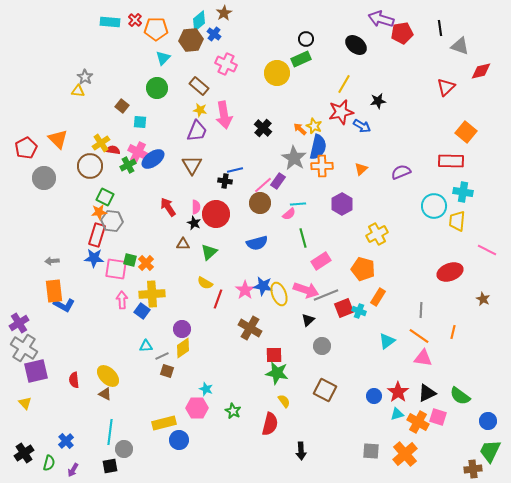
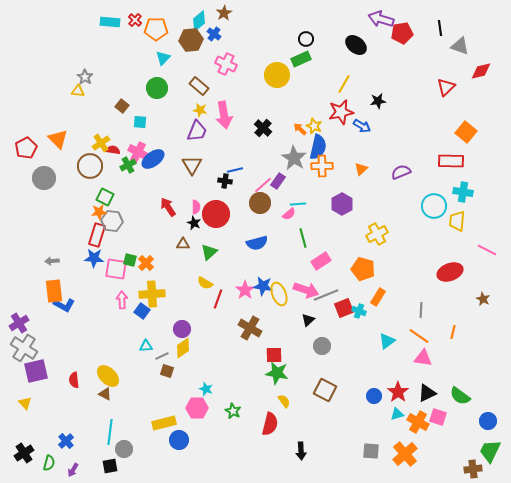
yellow circle at (277, 73): moved 2 px down
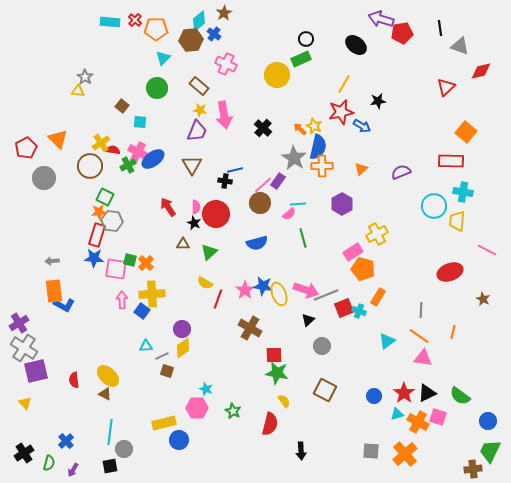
pink rectangle at (321, 261): moved 32 px right, 9 px up
red star at (398, 392): moved 6 px right, 1 px down
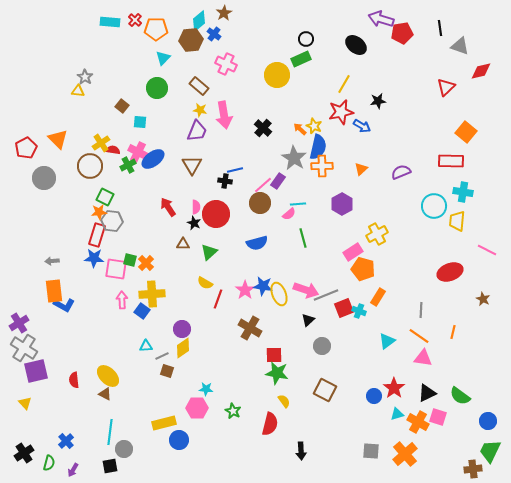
cyan star at (206, 389): rotated 16 degrees counterclockwise
red star at (404, 393): moved 10 px left, 5 px up
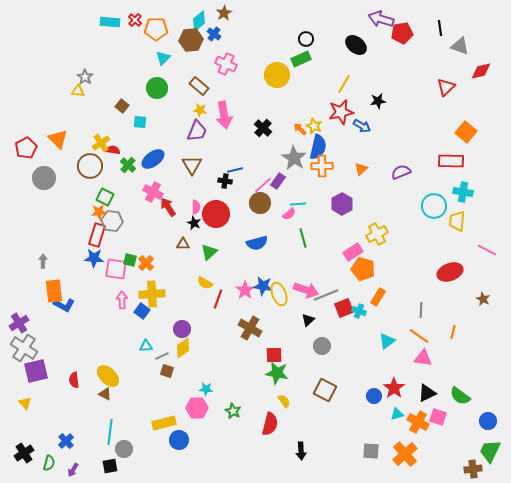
pink cross at (138, 152): moved 15 px right, 40 px down
green cross at (128, 165): rotated 21 degrees counterclockwise
gray arrow at (52, 261): moved 9 px left; rotated 96 degrees clockwise
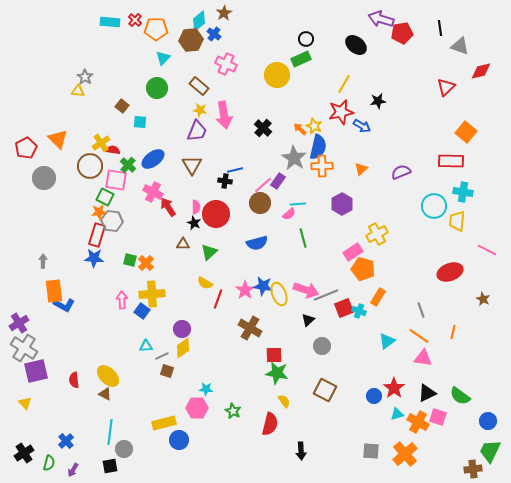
pink square at (116, 269): moved 89 px up
gray line at (421, 310): rotated 21 degrees counterclockwise
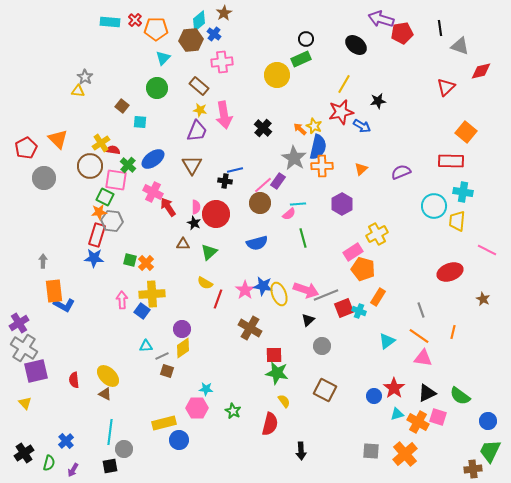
pink cross at (226, 64): moved 4 px left, 2 px up; rotated 30 degrees counterclockwise
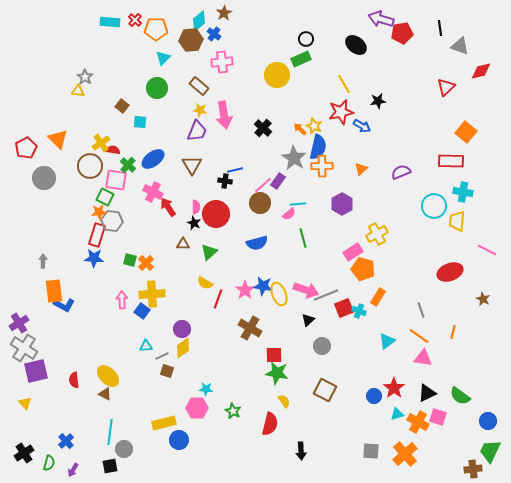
yellow line at (344, 84): rotated 60 degrees counterclockwise
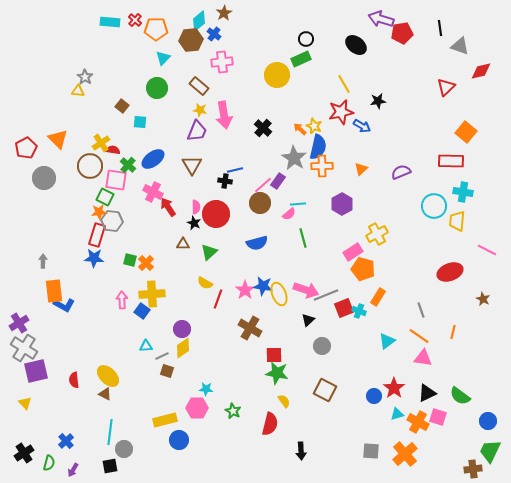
yellow rectangle at (164, 423): moved 1 px right, 3 px up
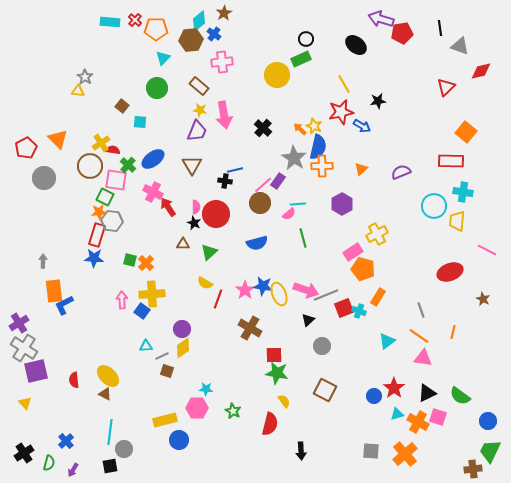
blue L-shape at (64, 305): rotated 125 degrees clockwise
